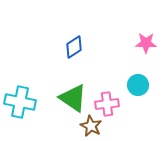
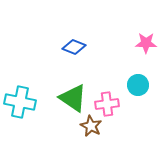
blue diamond: rotated 55 degrees clockwise
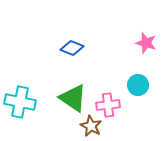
pink star: rotated 15 degrees clockwise
blue diamond: moved 2 px left, 1 px down
pink cross: moved 1 px right, 1 px down
